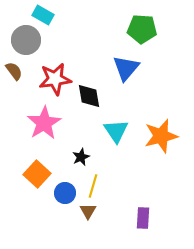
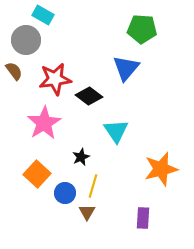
black diamond: rotated 44 degrees counterclockwise
orange star: moved 33 px down
brown triangle: moved 1 px left, 1 px down
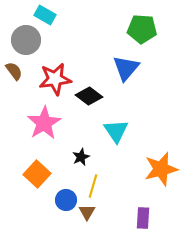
cyan rectangle: moved 2 px right
blue circle: moved 1 px right, 7 px down
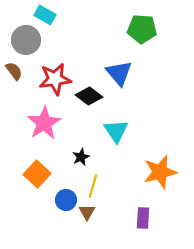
blue triangle: moved 7 px left, 5 px down; rotated 20 degrees counterclockwise
orange star: moved 1 px left, 3 px down
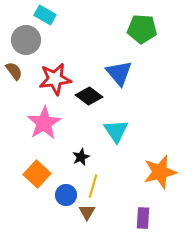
blue circle: moved 5 px up
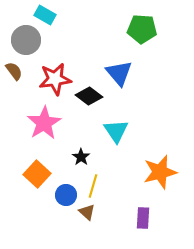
black star: rotated 12 degrees counterclockwise
brown triangle: rotated 18 degrees counterclockwise
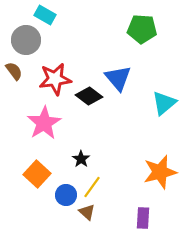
blue triangle: moved 1 px left, 5 px down
cyan triangle: moved 48 px right, 28 px up; rotated 24 degrees clockwise
black star: moved 2 px down
yellow line: moved 1 px left, 1 px down; rotated 20 degrees clockwise
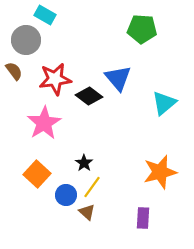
black star: moved 3 px right, 4 px down
